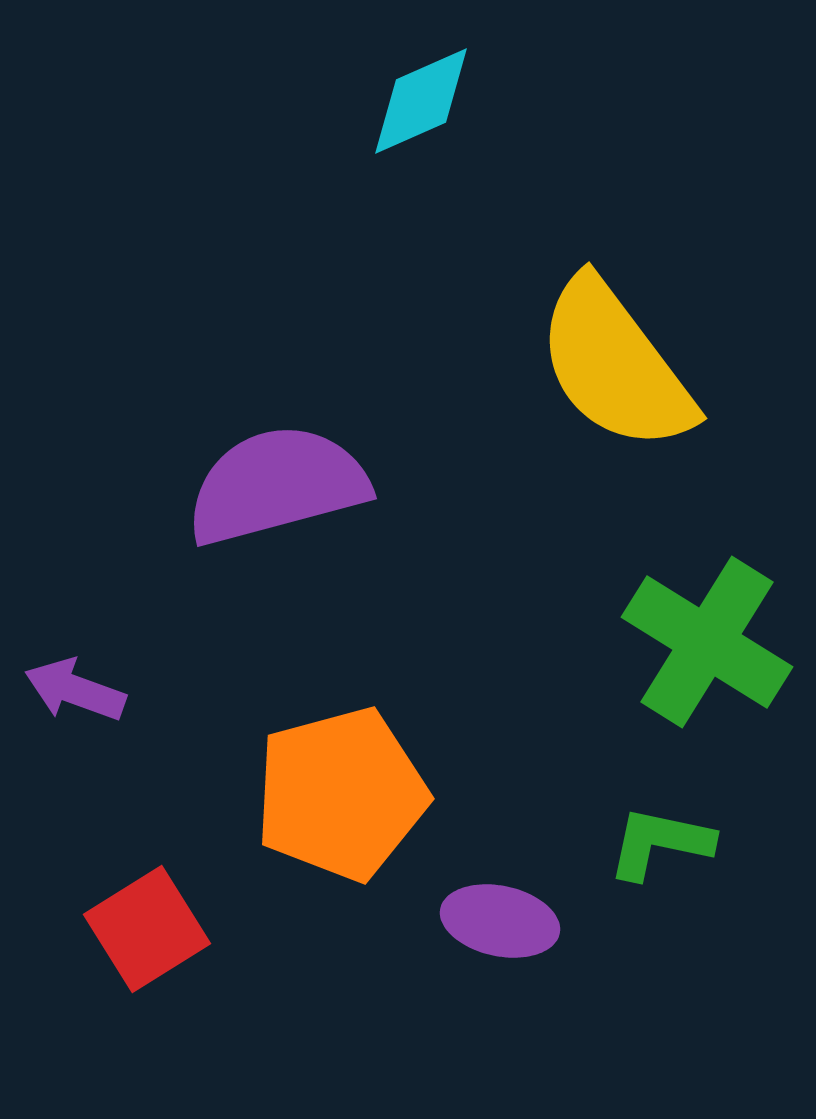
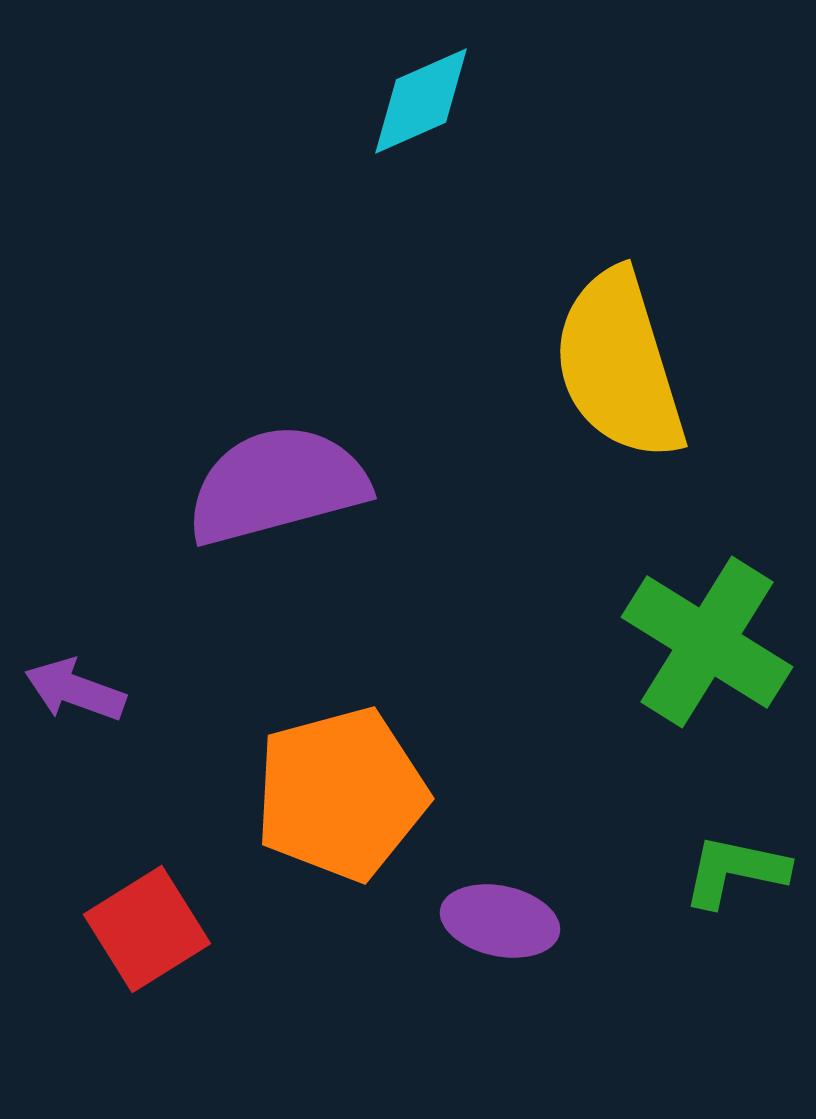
yellow semicircle: moved 4 px right; rotated 20 degrees clockwise
green L-shape: moved 75 px right, 28 px down
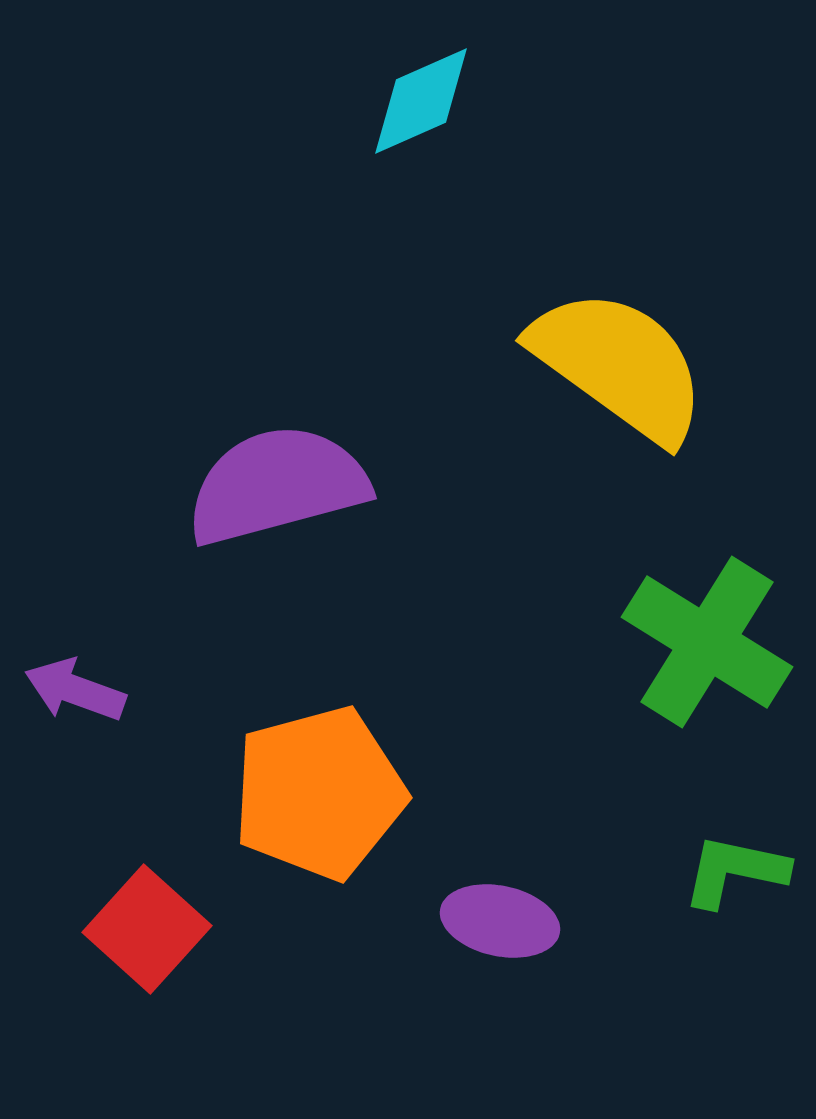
yellow semicircle: rotated 143 degrees clockwise
orange pentagon: moved 22 px left, 1 px up
red square: rotated 16 degrees counterclockwise
